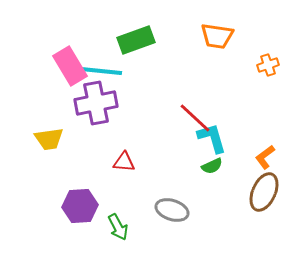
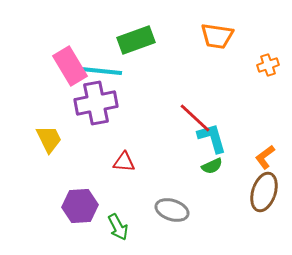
yellow trapezoid: rotated 108 degrees counterclockwise
brown ellipse: rotated 6 degrees counterclockwise
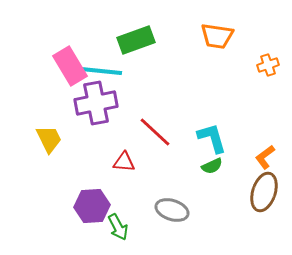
red line: moved 40 px left, 14 px down
purple hexagon: moved 12 px right
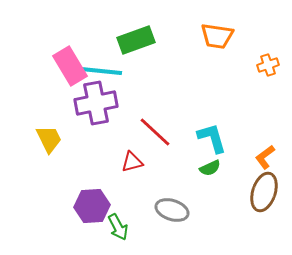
red triangle: moved 8 px right; rotated 20 degrees counterclockwise
green semicircle: moved 2 px left, 2 px down
